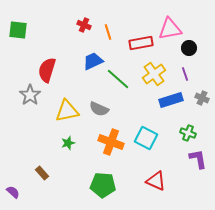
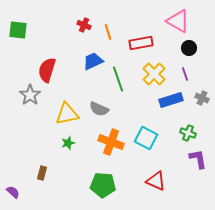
pink triangle: moved 8 px right, 8 px up; rotated 40 degrees clockwise
yellow cross: rotated 10 degrees counterclockwise
green line: rotated 30 degrees clockwise
yellow triangle: moved 3 px down
brown rectangle: rotated 56 degrees clockwise
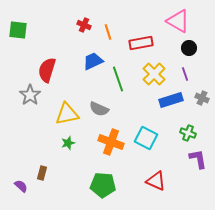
purple semicircle: moved 8 px right, 6 px up
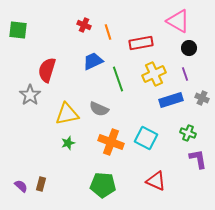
yellow cross: rotated 20 degrees clockwise
brown rectangle: moved 1 px left, 11 px down
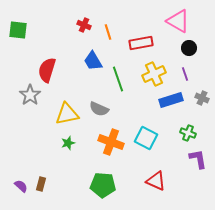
blue trapezoid: rotated 95 degrees counterclockwise
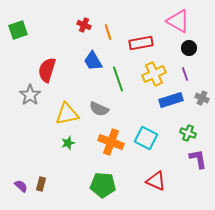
green square: rotated 24 degrees counterclockwise
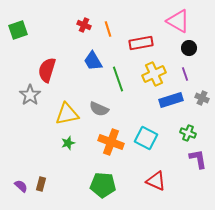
orange line: moved 3 px up
